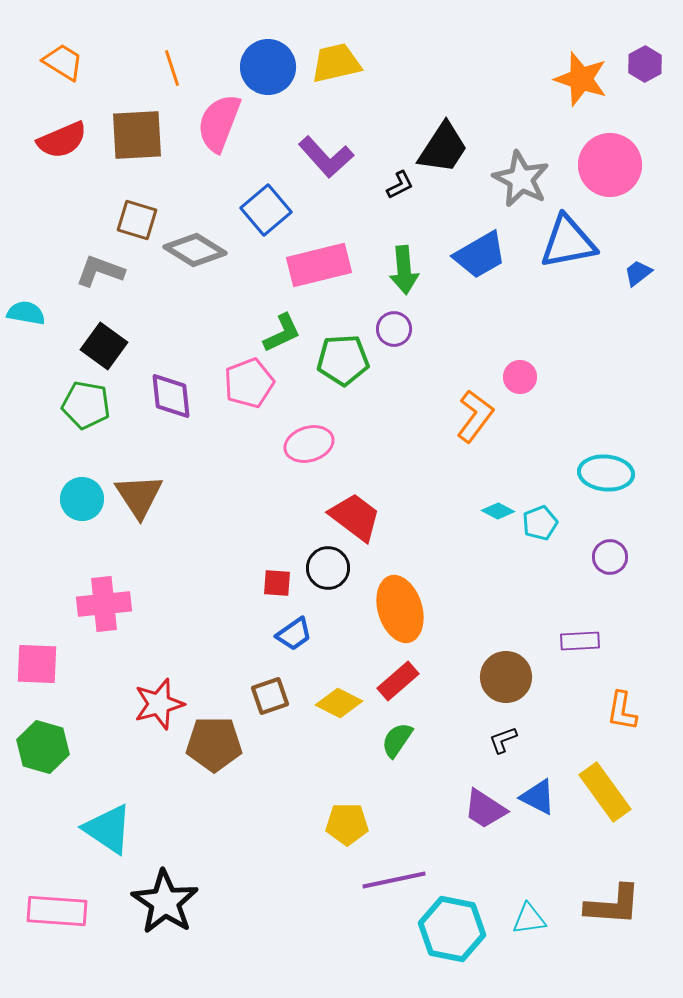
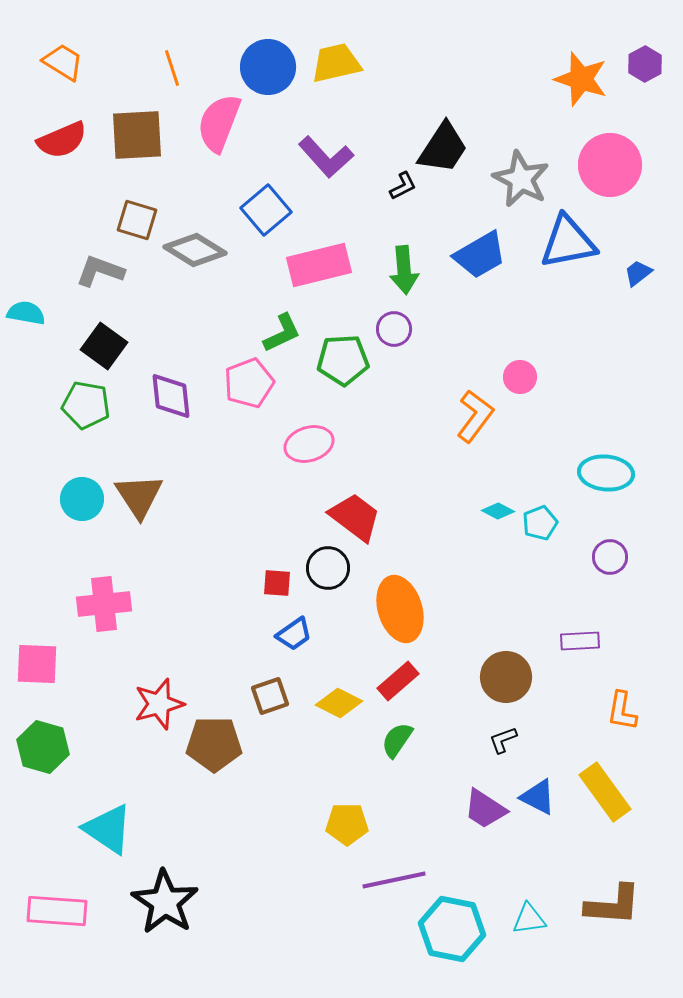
black L-shape at (400, 185): moved 3 px right, 1 px down
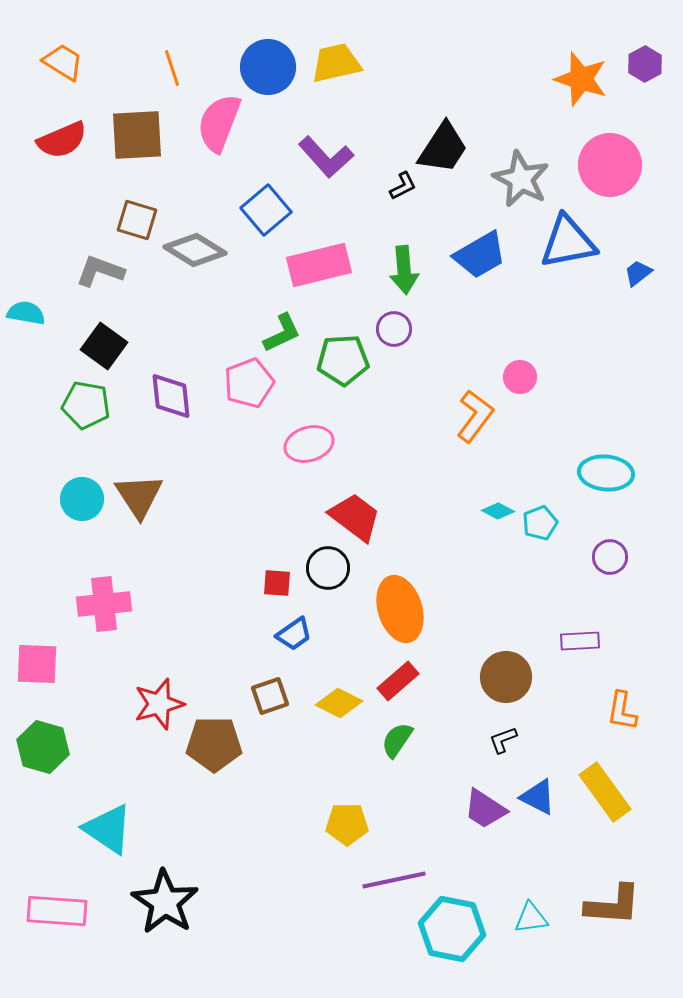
cyan triangle at (529, 919): moved 2 px right, 1 px up
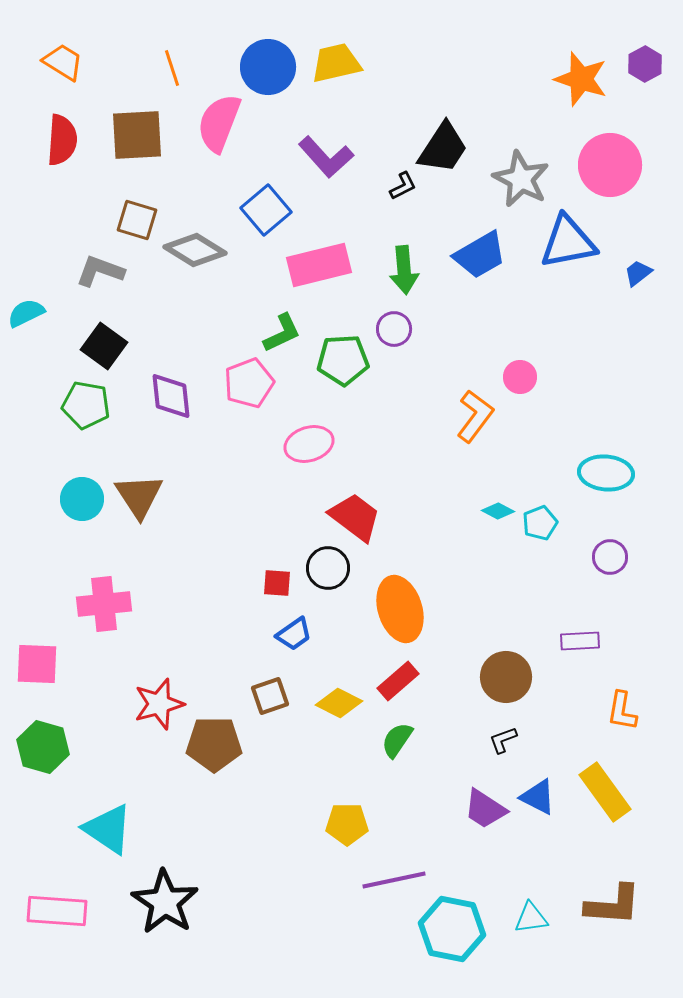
red semicircle at (62, 140): rotated 63 degrees counterclockwise
cyan semicircle at (26, 313): rotated 36 degrees counterclockwise
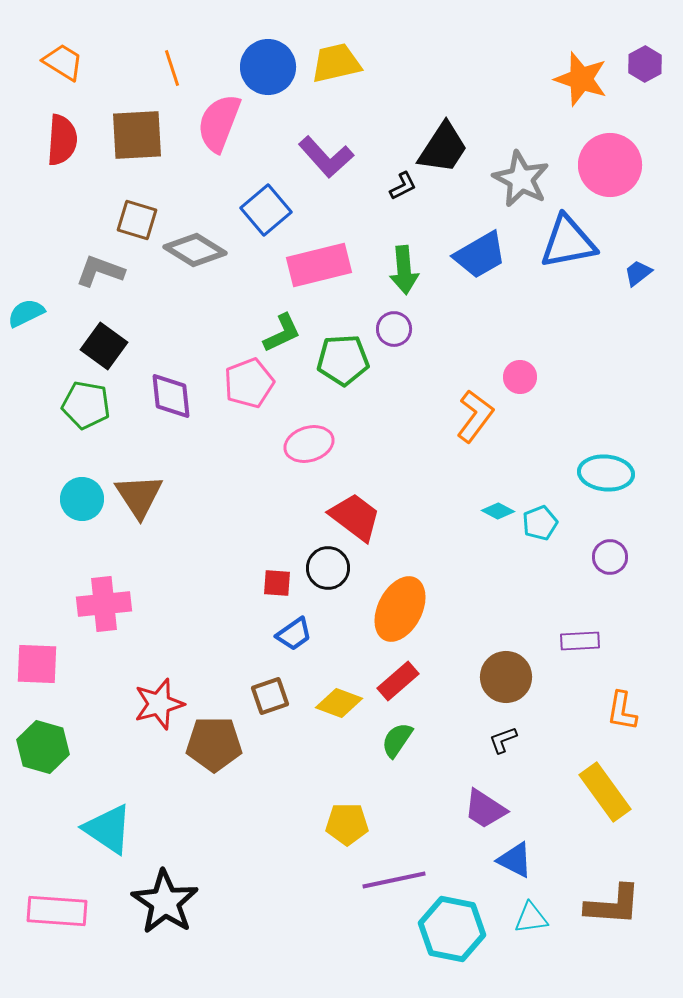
orange ellipse at (400, 609): rotated 44 degrees clockwise
yellow diamond at (339, 703): rotated 6 degrees counterclockwise
blue triangle at (538, 797): moved 23 px left, 63 px down
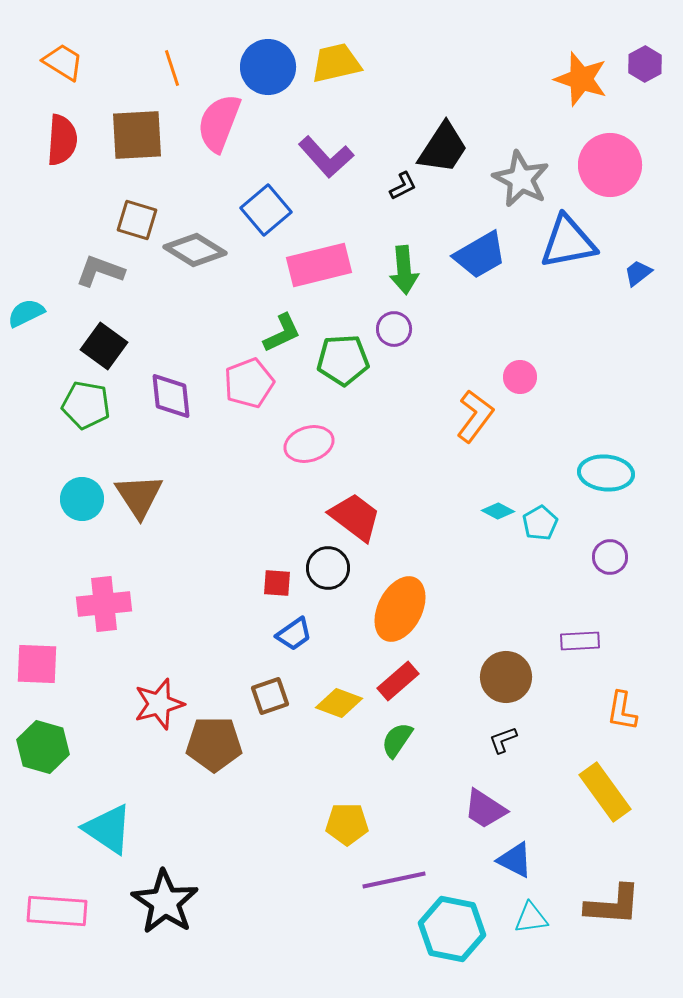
cyan pentagon at (540, 523): rotated 8 degrees counterclockwise
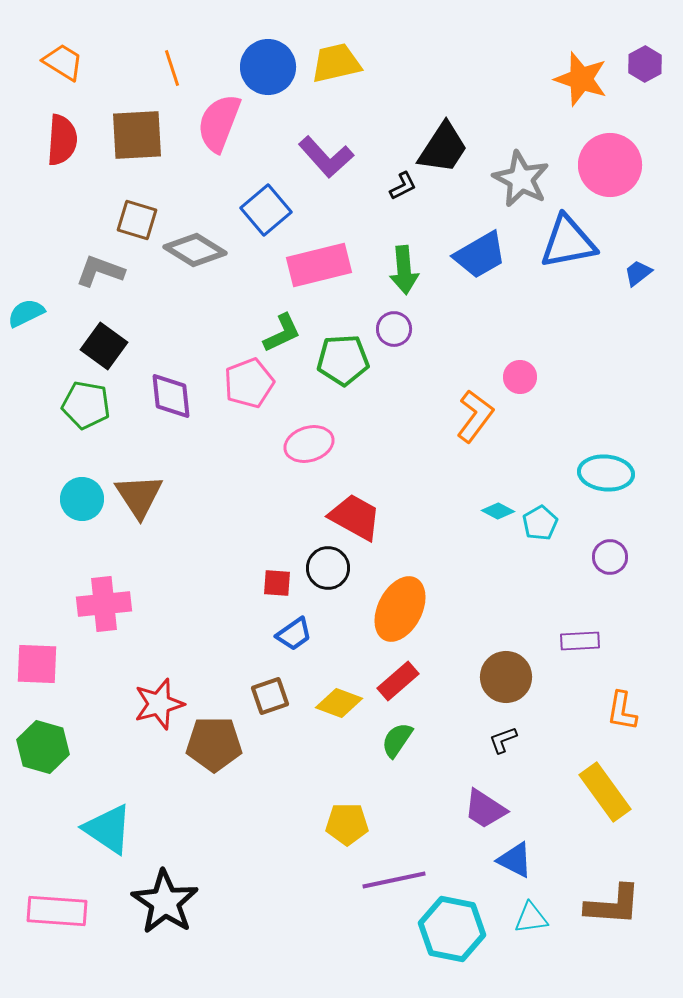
red trapezoid at (355, 517): rotated 8 degrees counterclockwise
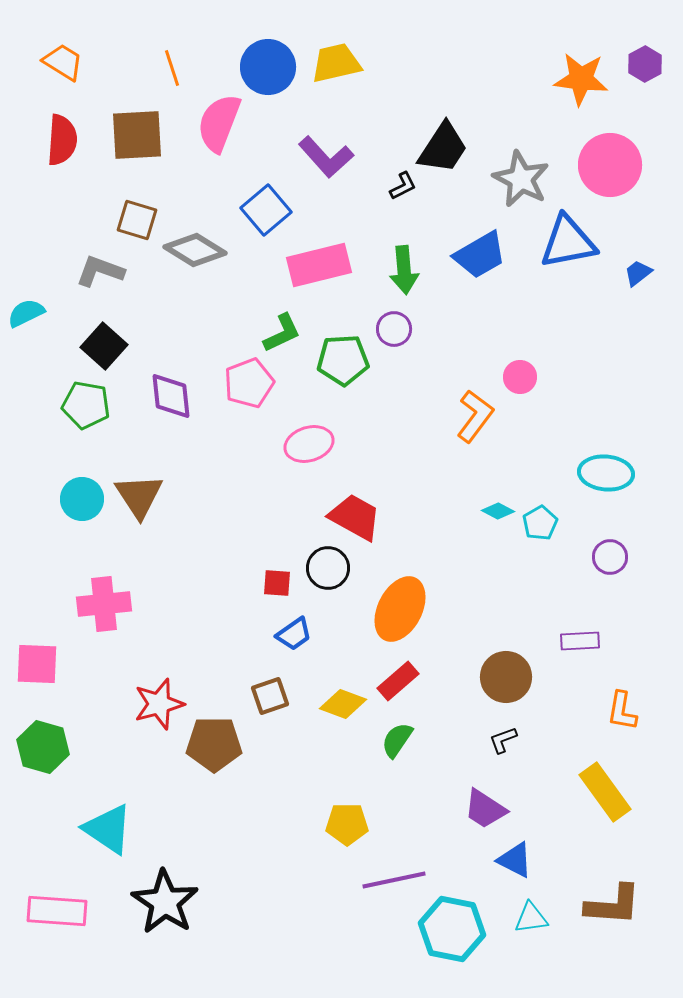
orange star at (581, 79): rotated 12 degrees counterclockwise
black square at (104, 346): rotated 6 degrees clockwise
yellow diamond at (339, 703): moved 4 px right, 1 px down
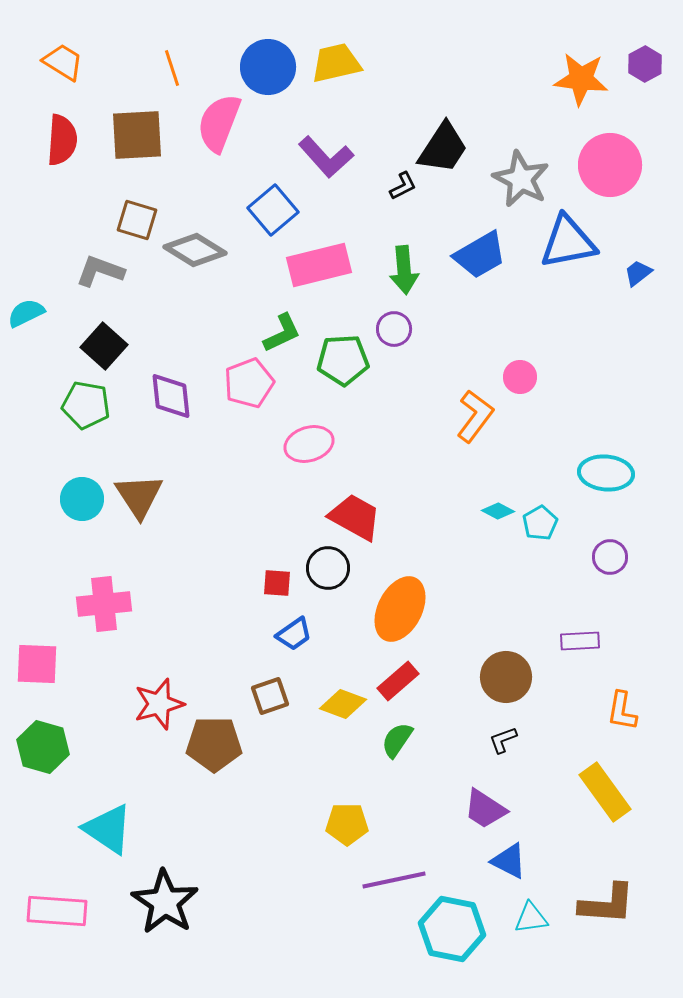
blue square at (266, 210): moved 7 px right
blue triangle at (515, 860): moved 6 px left, 1 px down
brown L-shape at (613, 905): moved 6 px left, 1 px up
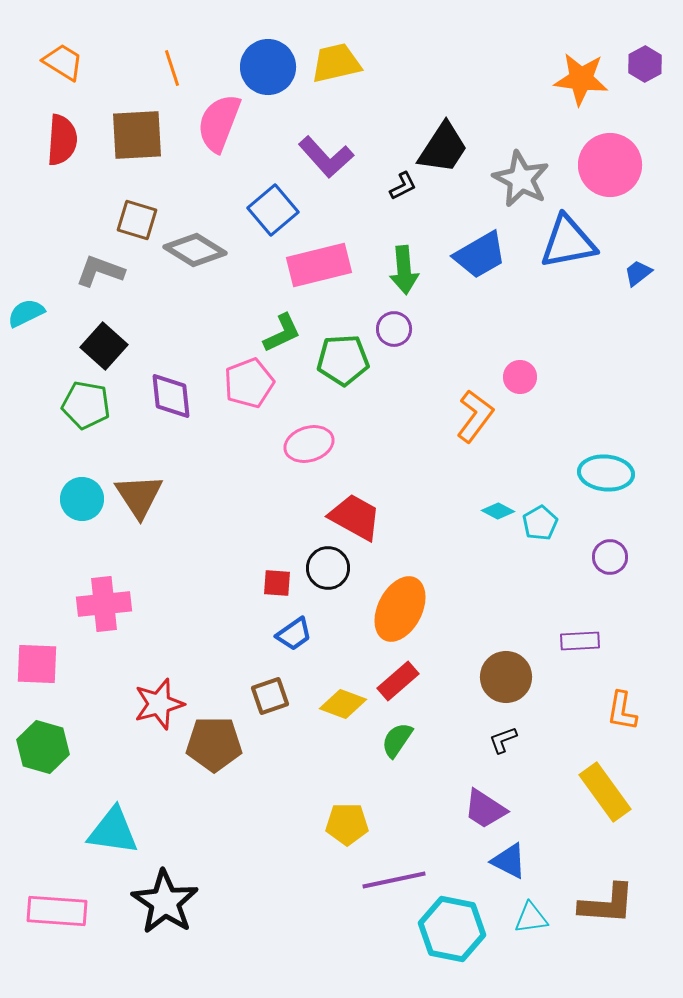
cyan triangle at (108, 829): moved 5 px right, 2 px down; rotated 26 degrees counterclockwise
